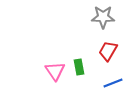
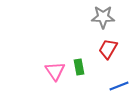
red trapezoid: moved 2 px up
blue line: moved 6 px right, 3 px down
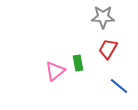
green rectangle: moved 1 px left, 4 px up
pink triangle: rotated 25 degrees clockwise
blue line: rotated 60 degrees clockwise
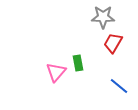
red trapezoid: moved 5 px right, 6 px up
pink triangle: moved 1 px right, 1 px down; rotated 10 degrees counterclockwise
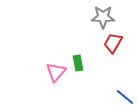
blue line: moved 6 px right, 11 px down
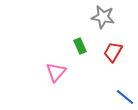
gray star: rotated 10 degrees clockwise
red trapezoid: moved 9 px down
green rectangle: moved 2 px right, 17 px up; rotated 14 degrees counterclockwise
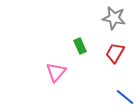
gray star: moved 11 px right, 1 px down
red trapezoid: moved 2 px right, 1 px down
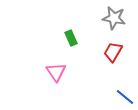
green rectangle: moved 9 px left, 8 px up
red trapezoid: moved 2 px left, 1 px up
pink triangle: rotated 15 degrees counterclockwise
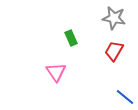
red trapezoid: moved 1 px right, 1 px up
